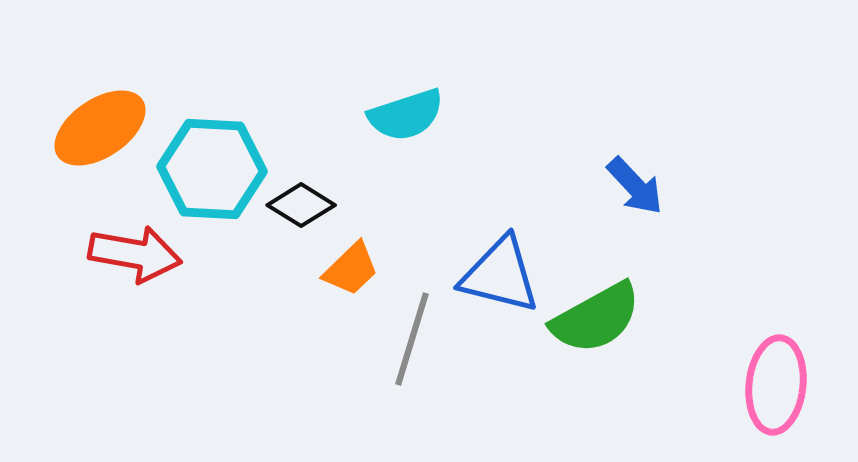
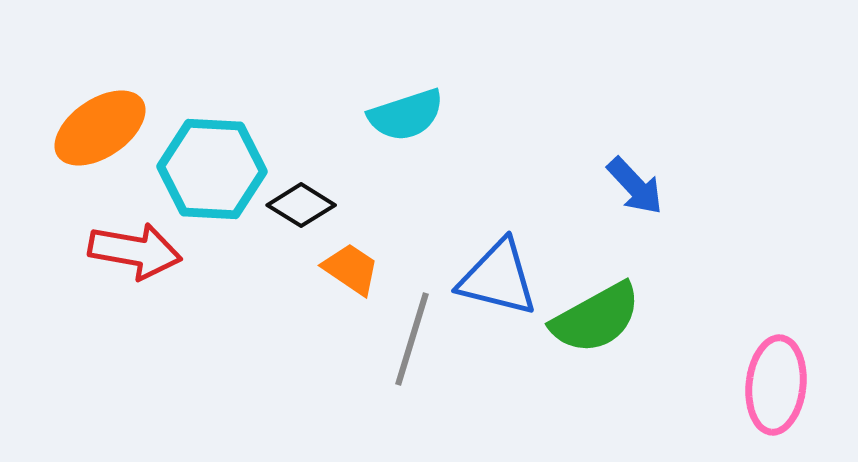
red arrow: moved 3 px up
orange trapezoid: rotated 102 degrees counterclockwise
blue triangle: moved 2 px left, 3 px down
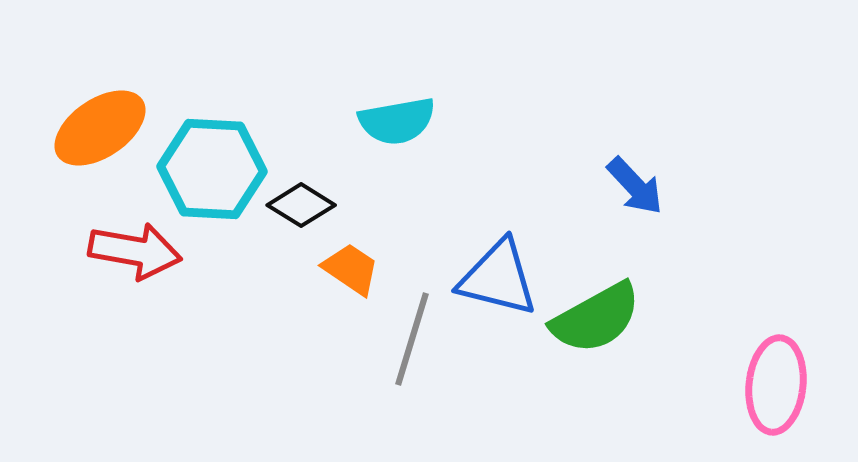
cyan semicircle: moved 9 px left, 6 px down; rotated 8 degrees clockwise
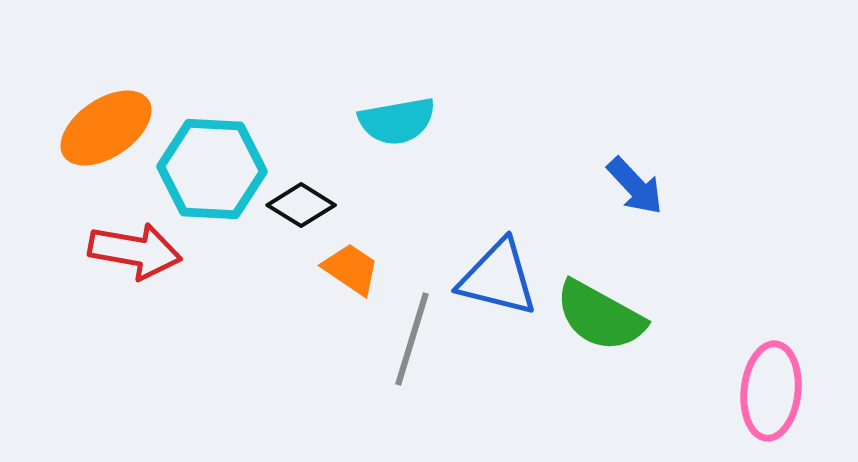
orange ellipse: moved 6 px right
green semicircle: moved 4 px right, 2 px up; rotated 58 degrees clockwise
pink ellipse: moved 5 px left, 6 px down
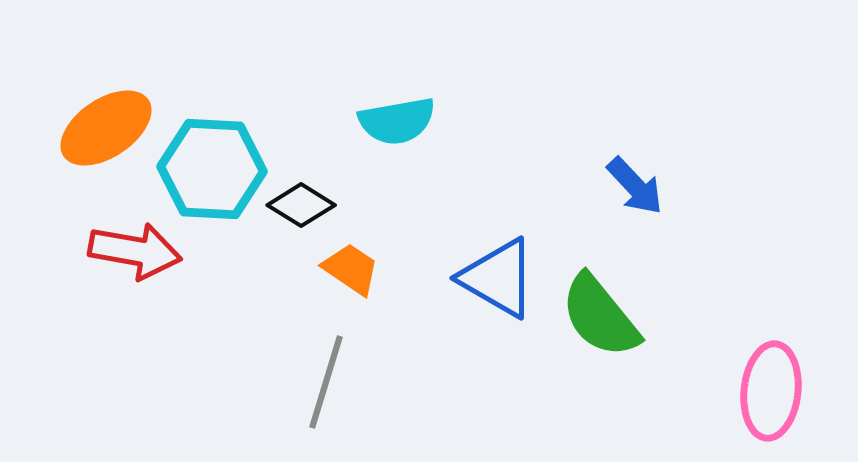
blue triangle: rotated 16 degrees clockwise
green semicircle: rotated 22 degrees clockwise
gray line: moved 86 px left, 43 px down
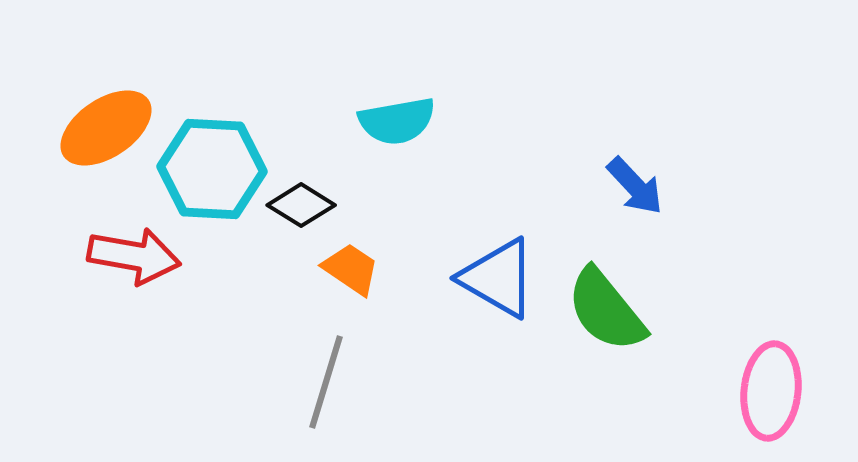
red arrow: moved 1 px left, 5 px down
green semicircle: moved 6 px right, 6 px up
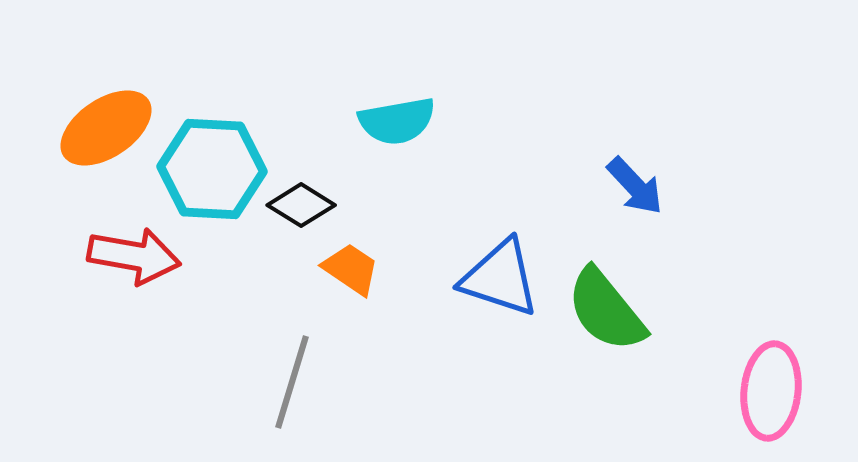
blue triangle: moved 2 px right; rotated 12 degrees counterclockwise
gray line: moved 34 px left
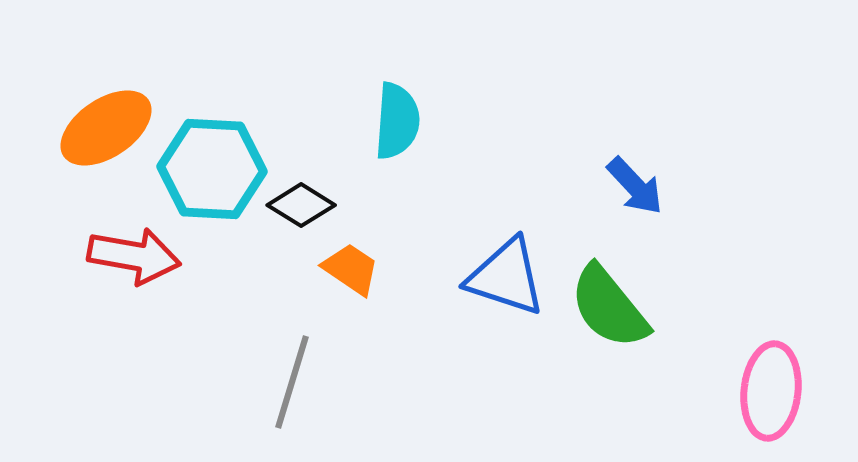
cyan semicircle: rotated 76 degrees counterclockwise
blue triangle: moved 6 px right, 1 px up
green semicircle: moved 3 px right, 3 px up
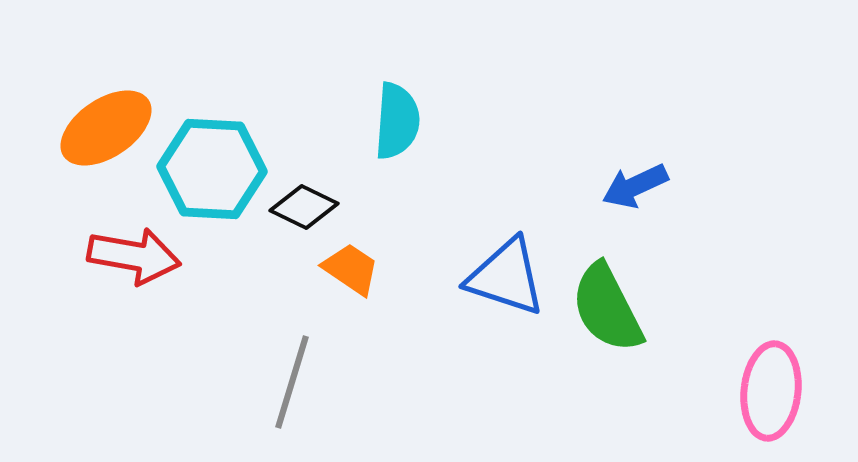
blue arrow: rotated 108 degrees clockwise
black diamond: moved 3 px right, 2 px down; rotated 6 degrees counterclockwise
green semicircle: moved 2 px left, 1 px down; rotated 12 degrees clockwise
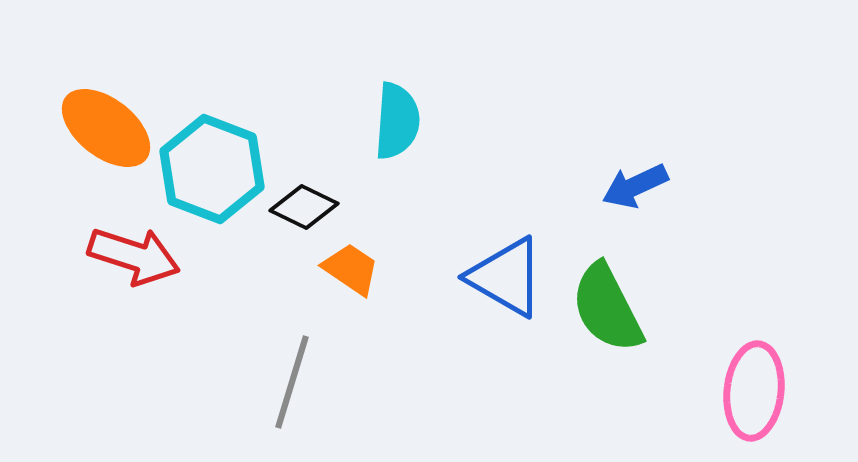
orange ellipse: rotated 72 degrees clockwise
cyan hexagon: rotated 18 degrees clockwise
red arrow: rotated 8 degrees clockwise
blue triangle: rotated 12 degrees clockwise
pink ellipse: moved 17 px left
